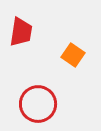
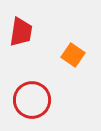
red circle: moved 6 px left, 4 px up
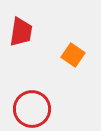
red circle: moved 9 px down
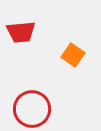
red trapezoid: rotated 76 degrees clockwise
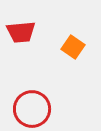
orange square: moved 8 px up
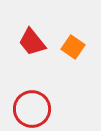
red trapezoid: moved 11 px right, 10 px down; rotated 56 degrees clockwise
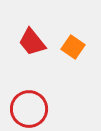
red circle: moved 3 px left
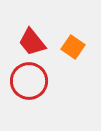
red circle: moved 28 px up
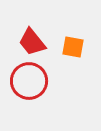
orange square: rotated 25 degrees counterclockwise
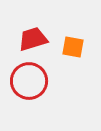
red trapezoid: moved 1 px right, 3 px up; rotated 112 degrees clockwise
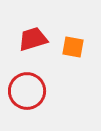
red circle: moved 2 px left, 10 px down
